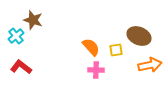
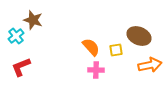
red L-shape: rotated 60 degrees counterclockwise
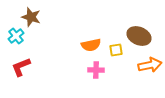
brown star: moved 2 px left, 3 px up
orange semicircle: moved 2 px up; rotated 120 degrees clockwise
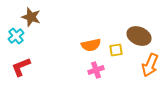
orange arrow: rotated 125 degrees clockwise
pink cross: rotated 21 degrees counterclockwise
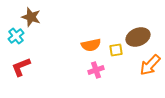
brown ellipse: moved 1 px left, 1 px down; rotated 45 degrees counterclockwise
orange arrow: rotated 20 degrees clockwise
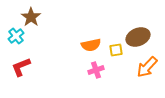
brown star: rotated 18 degrees clockwise
orange arrow: moved 3 px left, 2 px down
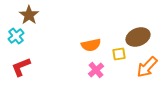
brown star: moved 2 px left, 2 px up
yellow square: moved 3 px right, 4 px down
pink cross: rotated 21 degrees counterclockwise
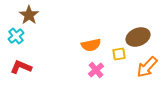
red L-shape: rotated 45 degrees clockwise
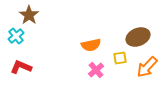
yellow square: moved 1 px right, 4 px down
